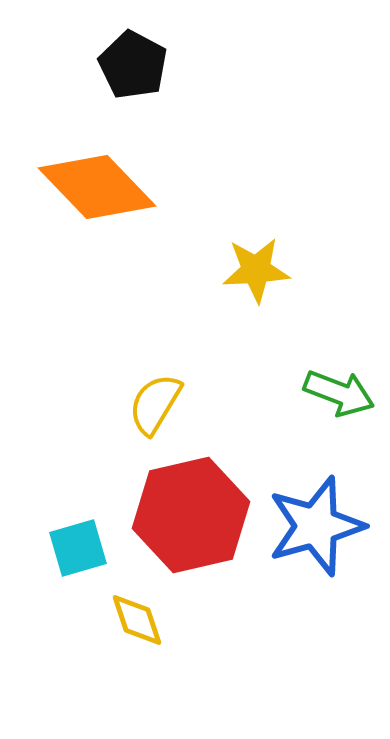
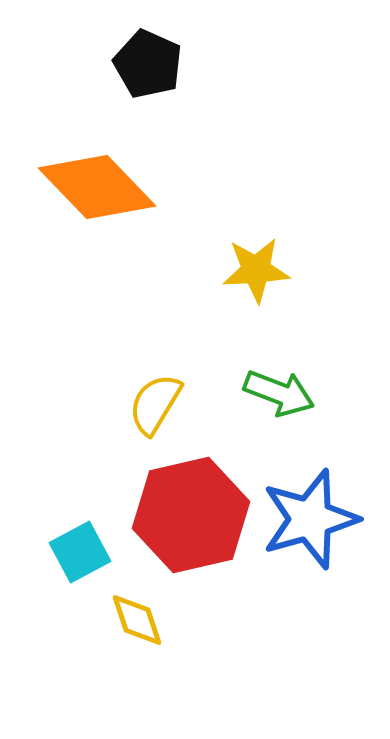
black pentagon: moved 15 px right, 1 px up; rotated 4 degrees counterclockwise
green arrow: moved 60 px left
blue star: moved 6 px left, 7 px up
cyan square: moved 2 px right, 4 px down; rotated 12 degrees counterclockwise
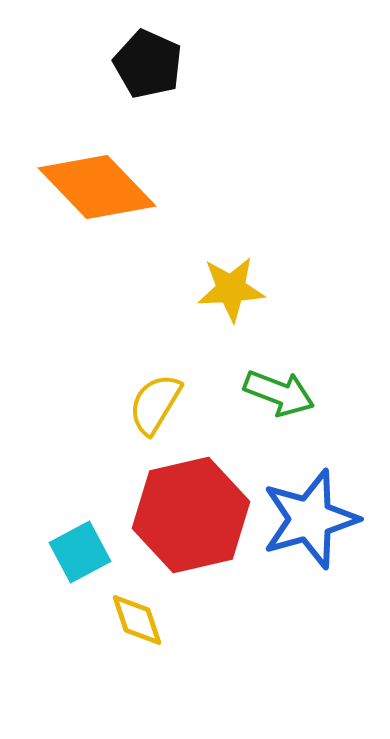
yellow star: moved 25 px left, 19 px down
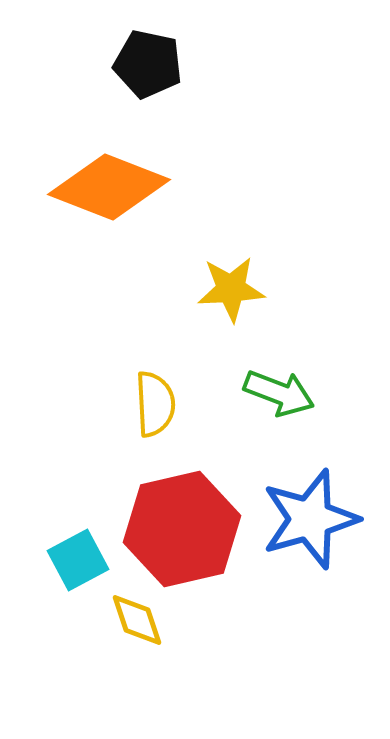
black pentagon: rotated 12 degrees counterclockwise
orange diamond: moved 12 px right; rotated 25 degrees counterclockwise
yellow semicircle: rotated 146 degrees clockwise
red hexagon: moved 9 px left, 14 px down
cyan square: moved 2 px left, 8 px down
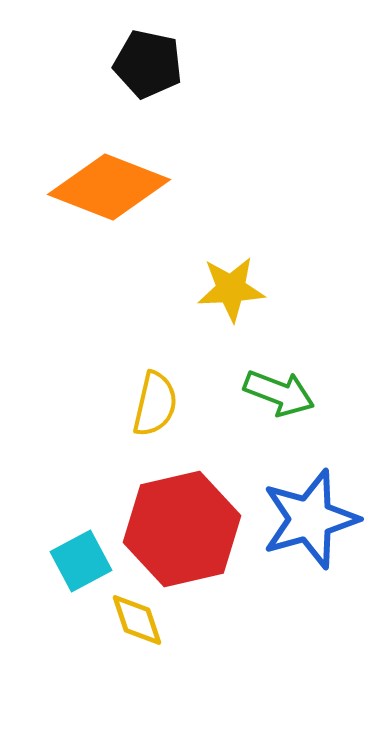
yellow semicircle: rotated 16 degrees clockwise
cyan square: moved 3 px right, 1 px down
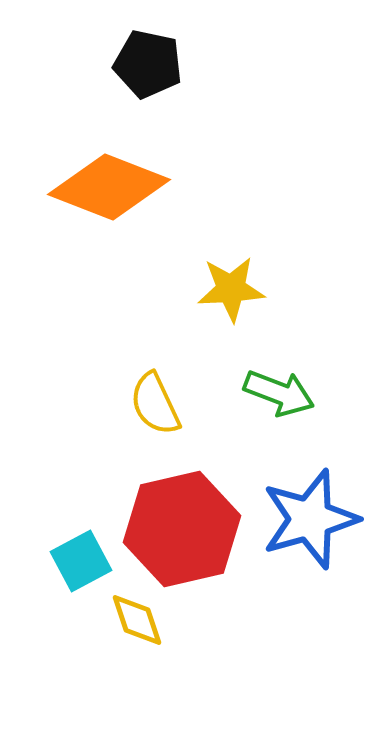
yellow semicircle: rotated 142 degrees clockwise
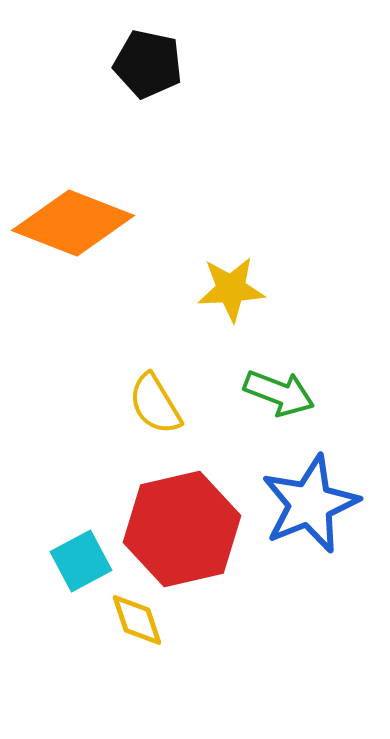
orange diamond: moved 36 px left, 36 px down
yellow semicircle: rotated 6 degrees counterclockwise
blue star: moved 15 px up; rotated 6 degrees counterclockwise
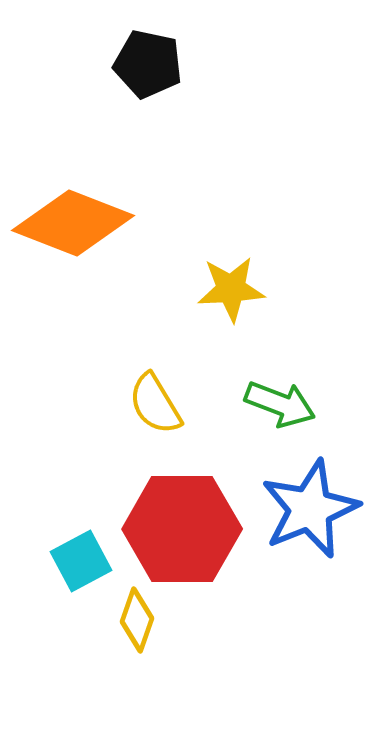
green arrow: moved 1 px right, 11 px down
blue star: moved 5 px down
red hexagon: rotated 13 degrees clockwise
yellow diamond: rotated 38 degrees clockwise
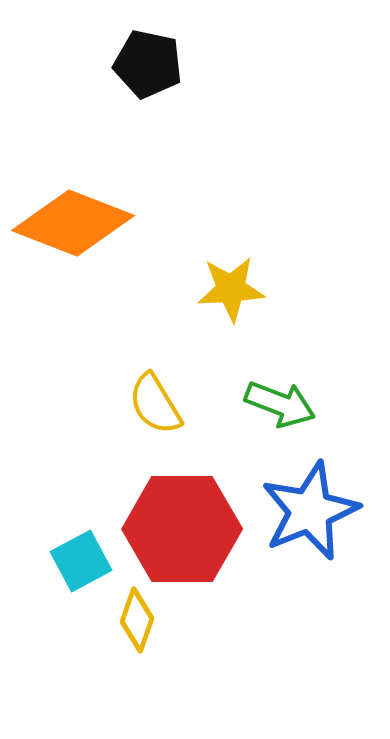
blue star: moved 2 px down
